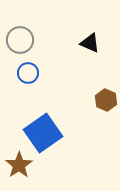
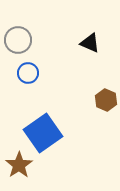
gray circle: moved 2 px left
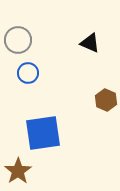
blue square: rotated 27 degrees clockwise
brown star: moved 1 px left, 6 px down
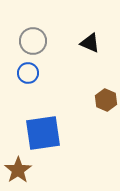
gray circle: moved 15 px right, 1 px down
brown star: moved 1 px up
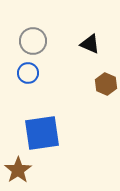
black triangle: moved 1 px down
brown hexagon: moved 16 px up
blue square: moved 1 px left
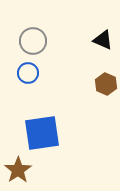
black triangle: moved 13 px right, 4 px up
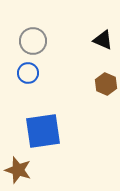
blue square: moved 1 px right, 2 px up
brown star: rotated 20 degrees counterclockwise
